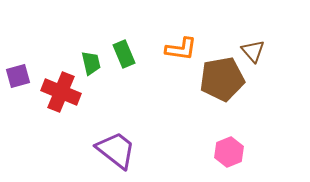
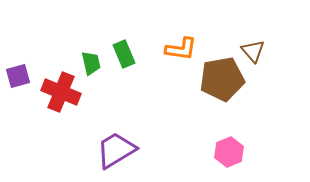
purple trapezoid: rotated 69 degrees counterclockwise
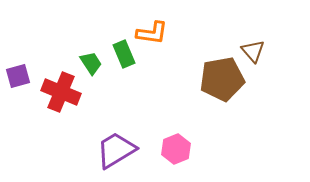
orange L-shape: moved 29 px left, 16 px up
green trapezoid: rotated 20 degrees counterclockwise
pink hexagon: moved 53 px left, 3 px up
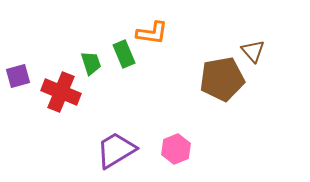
green trapezoid: rotated 15 degrees clockwise
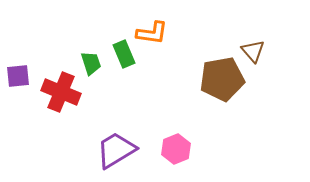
purple square: rotated 10 degrees clockwise
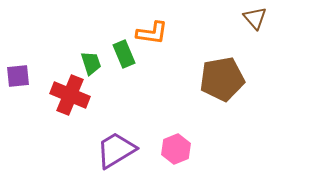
brown triangle: moved 2 px right, 33 px up
red cross: moved 9 px right, 3 px down
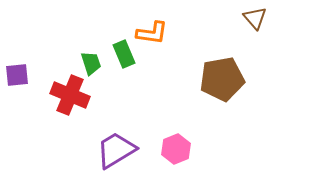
purple square: moved 1 px left, 1 px up
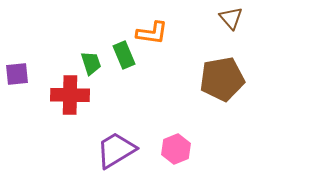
brown triangle: moved 24 px left
green rectangle: moved 1 px down
purple square: moved 1 px up
red cross: rotated 21 degrees counterclockwise
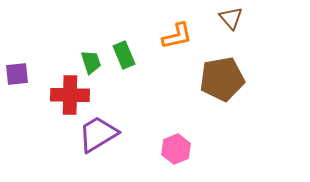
orange L-shape: moved 25 px right, 3 px down; rotated 20 degrees counterclockwise
green trapezoid: moved 1 px up
purple trapezoid: moved 18 px left, 16 px up
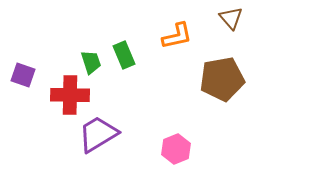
purple square: moved 6 px right, 1 px down; rotated 25 degrees clockwise
